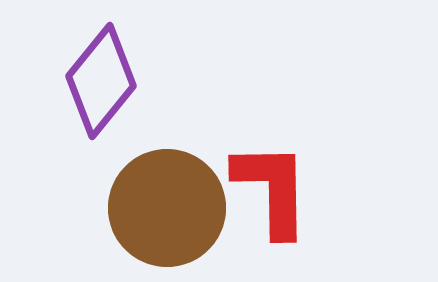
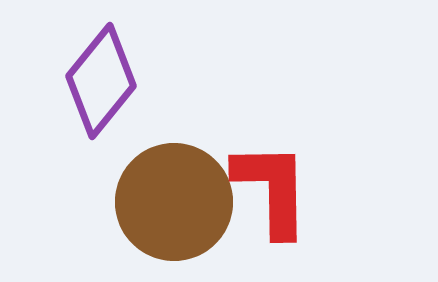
brown circle: moved 7 px right, 6 px up
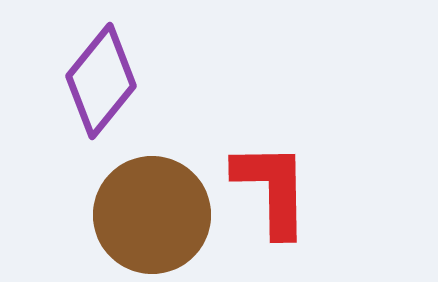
brown circle: moved 22 px left, 13 px down
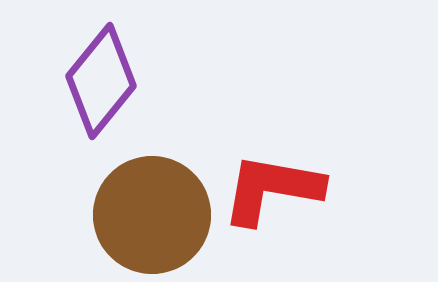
red L-shape: rotated 79 degrees counterclockwise
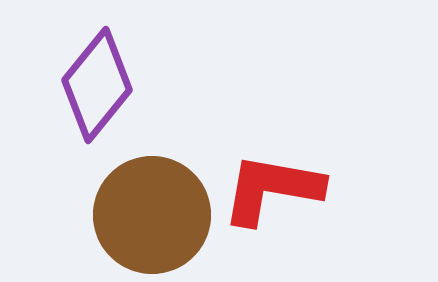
purple diamond: moved 4 px left, 4 px down
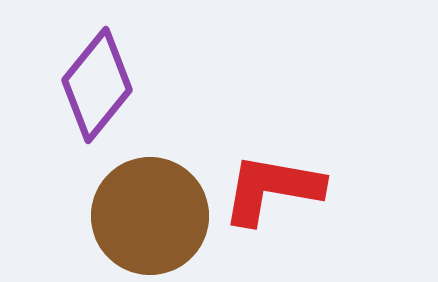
brown circle: moved 2 px left, 1 px down
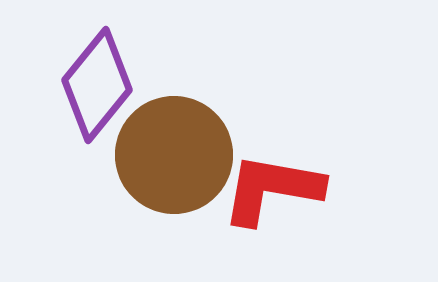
brown circle: moved 24 px right, 61 px up
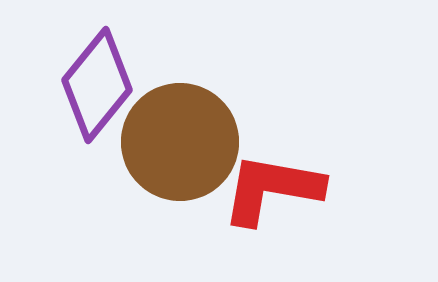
brown circle: moved 6 px right, 13 px up
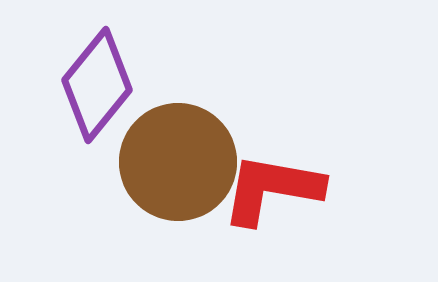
brown circle: moved 2 px left, 20 px down
